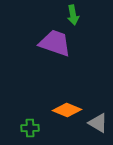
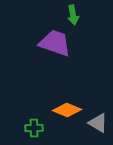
green cross: moved 4 px right
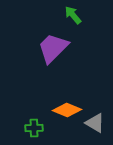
green arrow: rotated 150 degrees clockwise
purple trapezoid: moved 2 px left, 5 px down; rotated 64 degrees counterclockwise
gray triangle: moved 3 px left
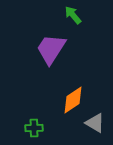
purple trapezoid: moved 2 px left, 1 px down; rotated 12 degrees counterclockwise
orange diamond: moved 6 px right, 10 px up; rotated 56 degrees counterclockwise
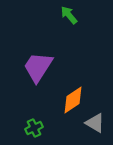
green arrow: moved 4 px left
purple trapezoid: moved 13 px left, 18 px down
green cross: rotated 24 degrees counterclockwise
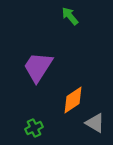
green arrow: moved 1 px right, 1 px down
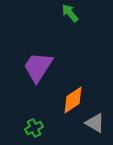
green arrow: moved 3 px up
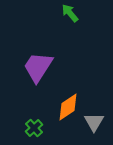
orange diamond: moved 5 px left, 7 px down
gray triangle: moved 1 px left, 1 px up; rotated 30 degrees clockwise
green cross: rotated 18 degrees counterclockwise
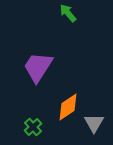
green arrow: moved 2 px left
gray triangle: moved 1 px down
green cross: moved 1 px left, 1 px up
